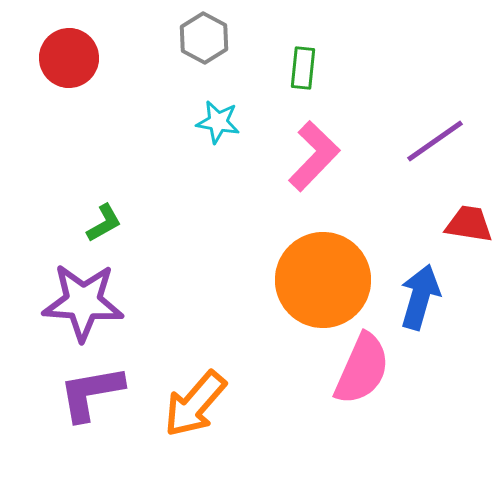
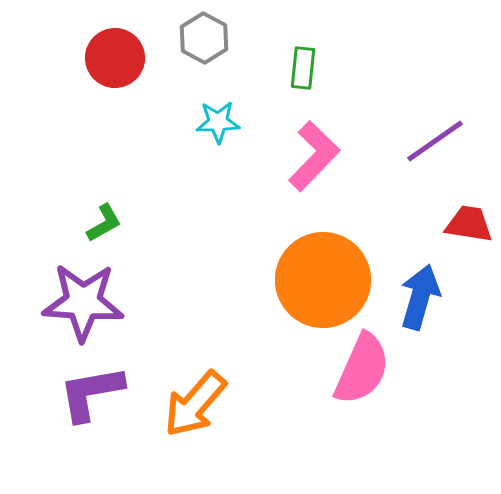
red circle: moved 46 px right
cyan star: rotated 12 degrees counterclockwise
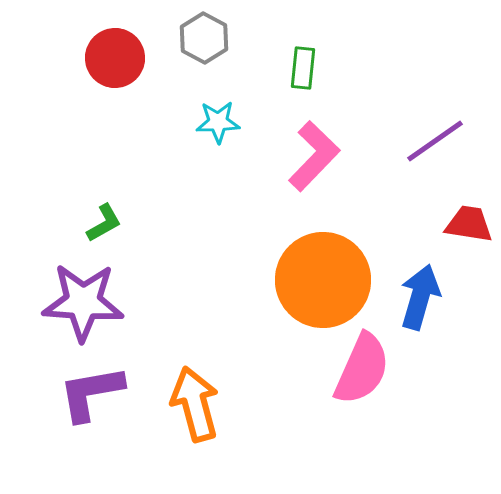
orange arrow: rotated 124 degrees clockwise
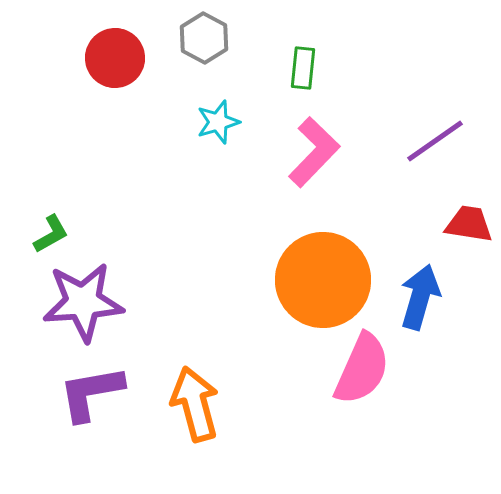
cyan star: rotated 15 degrees counterclockwise
pink L-shape: moved 4 px up
green L-shape: moved 53 px left, 11 px down
purple star: rotated 8 degrees counterclockwise
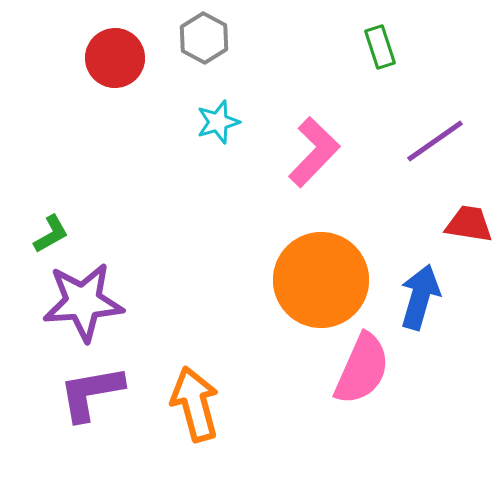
green rectangle: moved 77 px right, 21 px up; rotated 24 degrees counterclockwise
orange circle: moved 2 px left
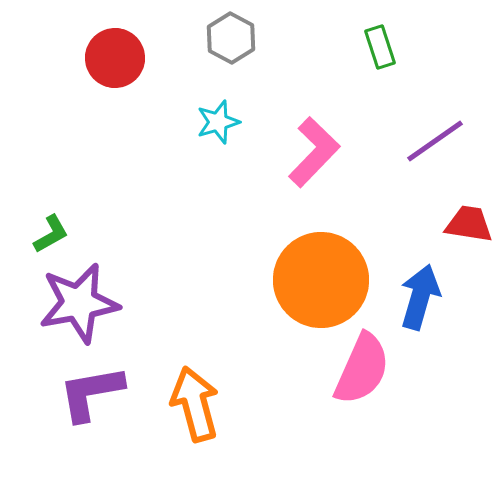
gray hexagon: moved 27 px right
purple star: moved 4 px left, 1 px down; rotated 6 degrees counterclockwise
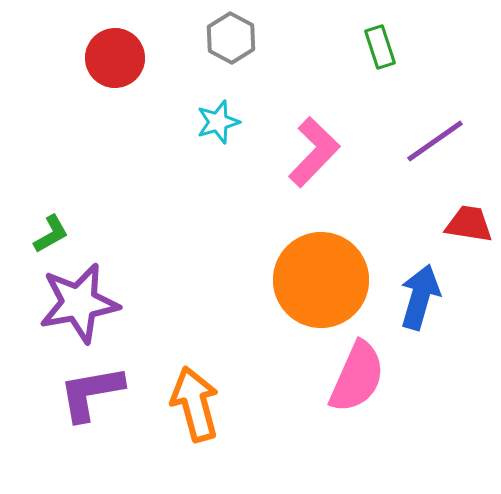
pink semicircle: moved 5 px left, 8 px down
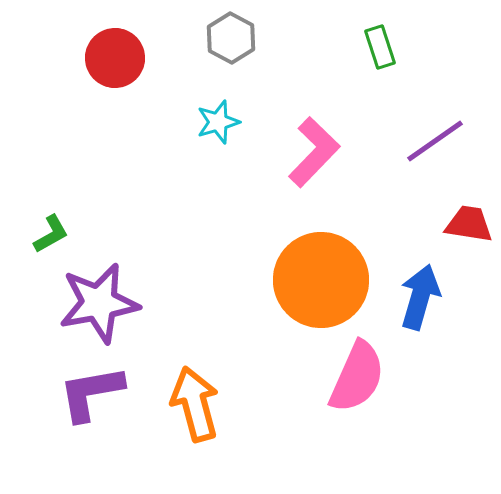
purple star: moved 20 px right
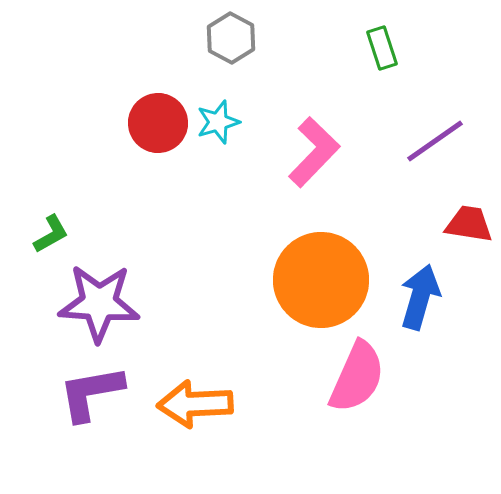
green rectangle: moved 2 px right, 1 px down
red circle: moved 43 px right, 65 px down
purple star: rotated 14 degrees clockwise
orange arrow: rotated 78 degrees counterclockwise
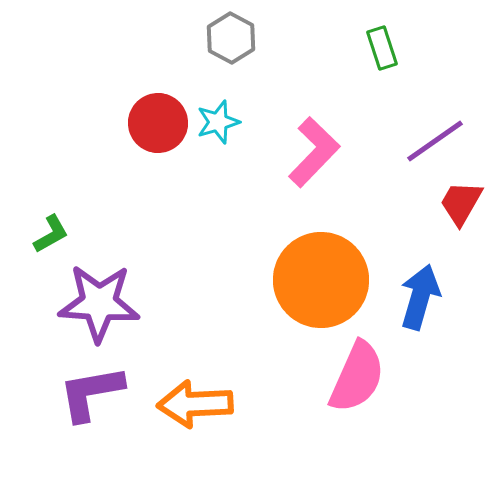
red trapezoid: moved 8 px left, 21 px up; rotated 69 degrees counterclockwise
